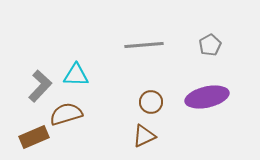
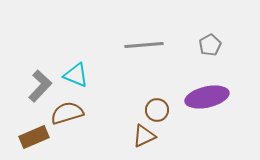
cyan triangle: rotated 20 degrees clockwise
brown circle: moved 6 px right, 8 px down
brown semicircle: moved 1 px right, 1 px up
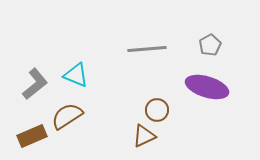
gray line: moved 3 px right, 4 px down
gray L-shape: moved 5 px left, 2 px up; rotated 8 degrees clockwise
purple ellipse: moved 10 px up; rotated 30 degrees clockwise
brown semicircle: moved 3 px down; rotated 16 degrees counterclockwise
brown rectangle: moved 2 px left, 1 px up
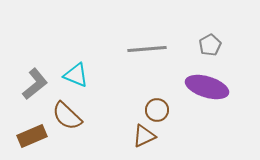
brown semicircle: rotated 104 degrees counterclockwise
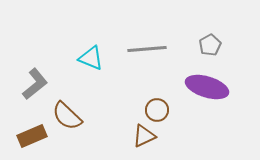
cyan triangle: moved 15 px right, 17 px up
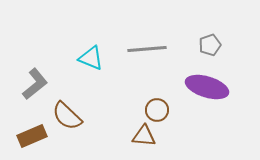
gray pentagon: rotated 10 degrees clockwise
brown triangle: rotated 30 degrees clockwise
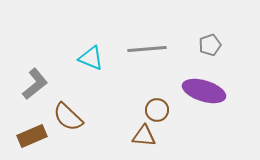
purple ellipse: moved 3 px left, 4 px down
brown semicircle: moved 1 px right, 1 px down
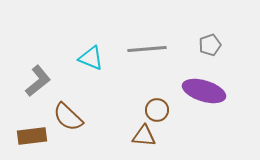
gray L-shape: moved 3 px right, 3 px up
brown rectangle: rotated 16 degrees clockwise
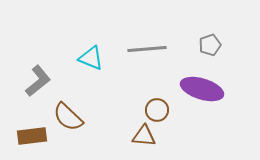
purple ellipse: moved 2 px left, 2 px up
